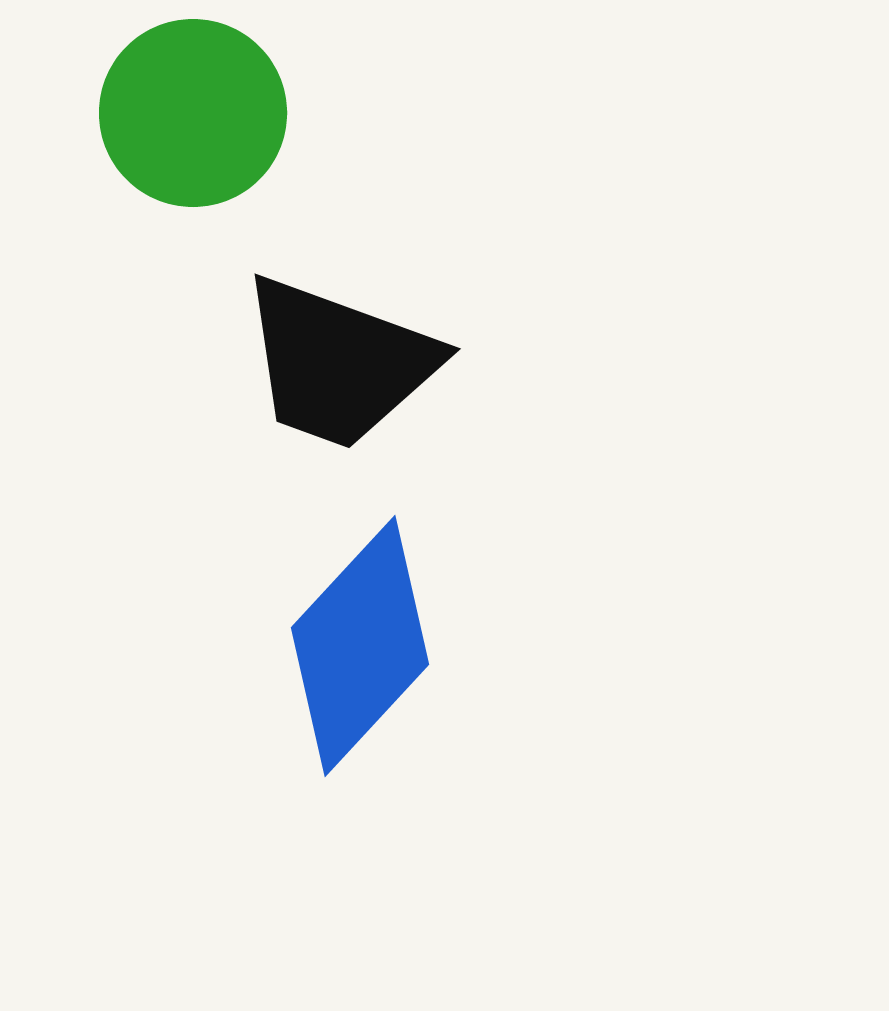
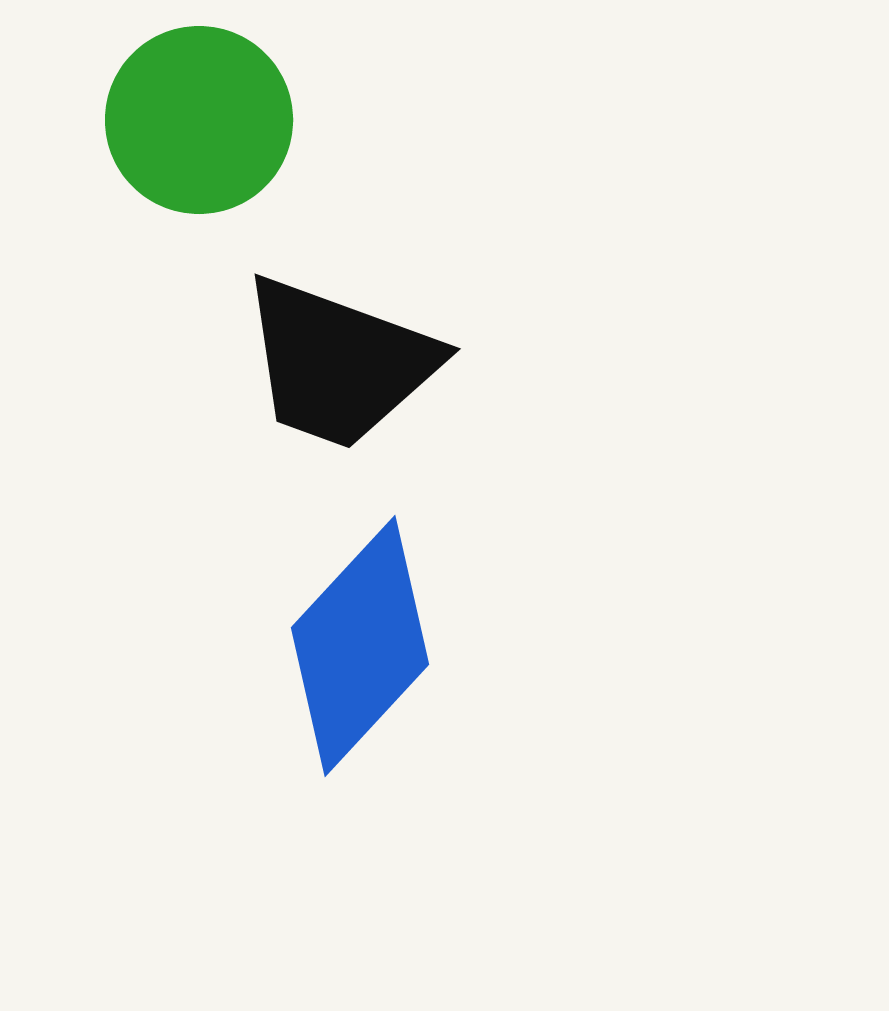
green circle: moved 6 px right, 7 px down
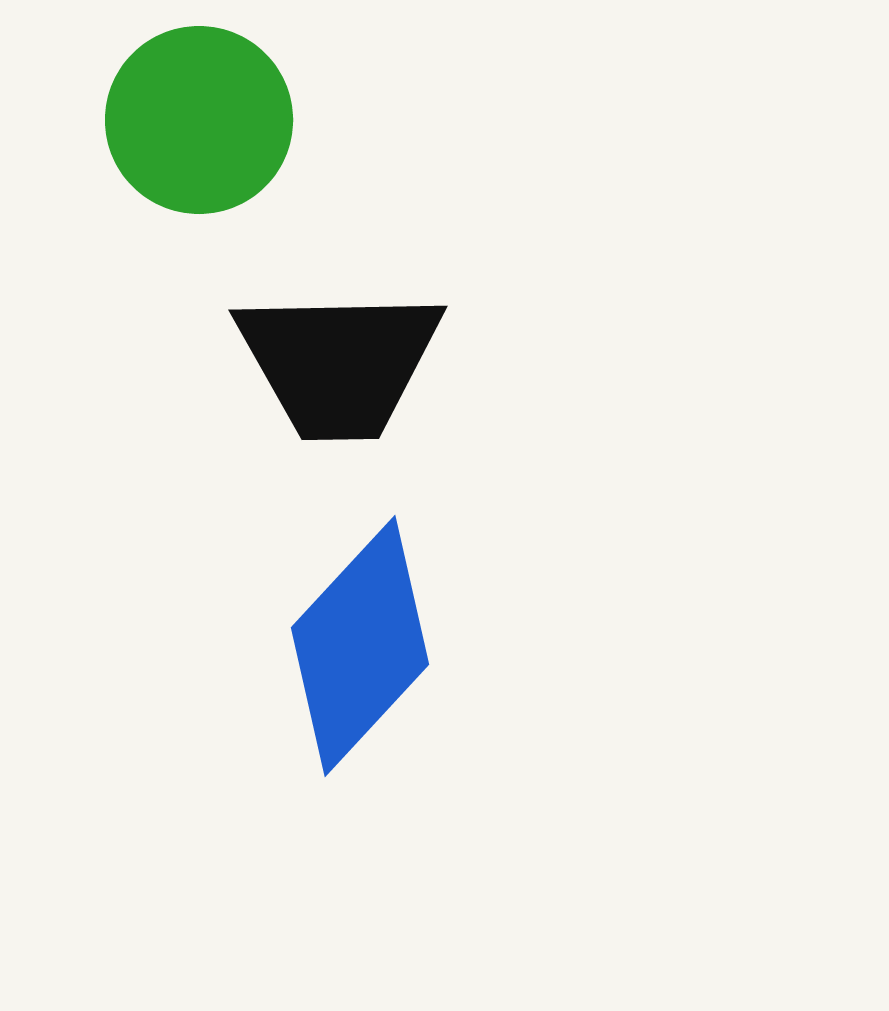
black trapezoid: rotated 21 degrees counterclockwise
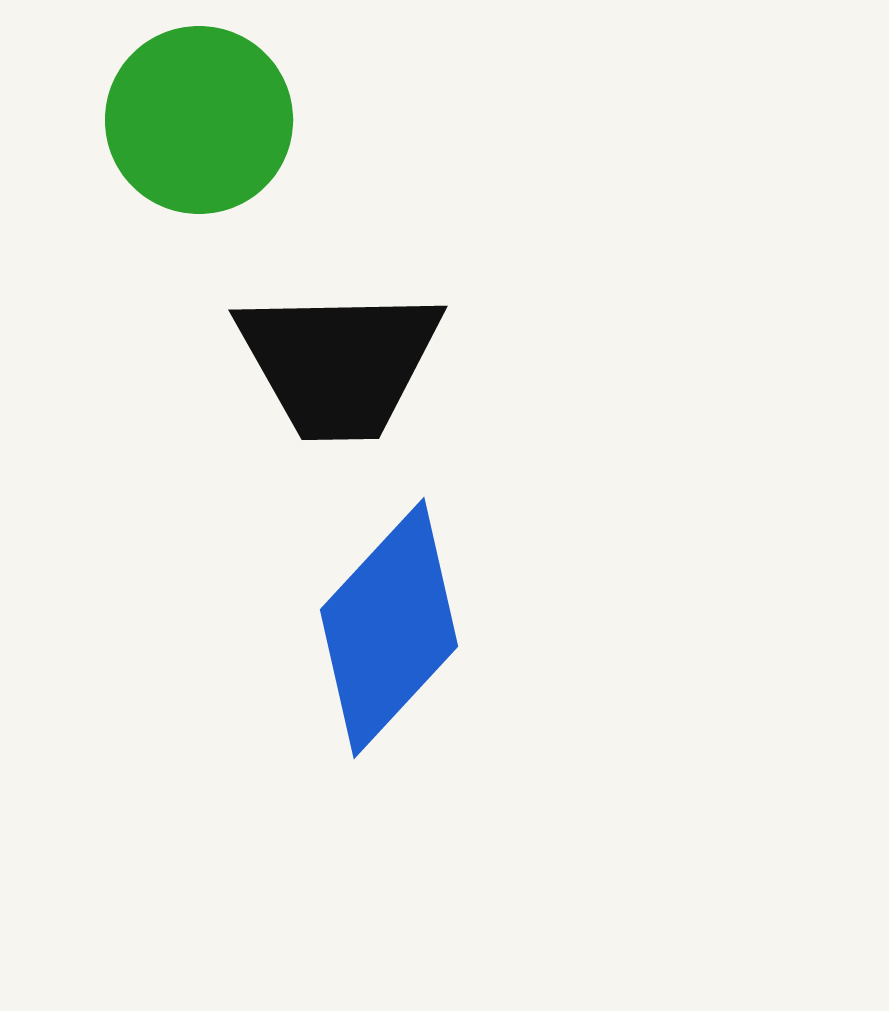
blue diamond: moved 29 px right, 18 px up
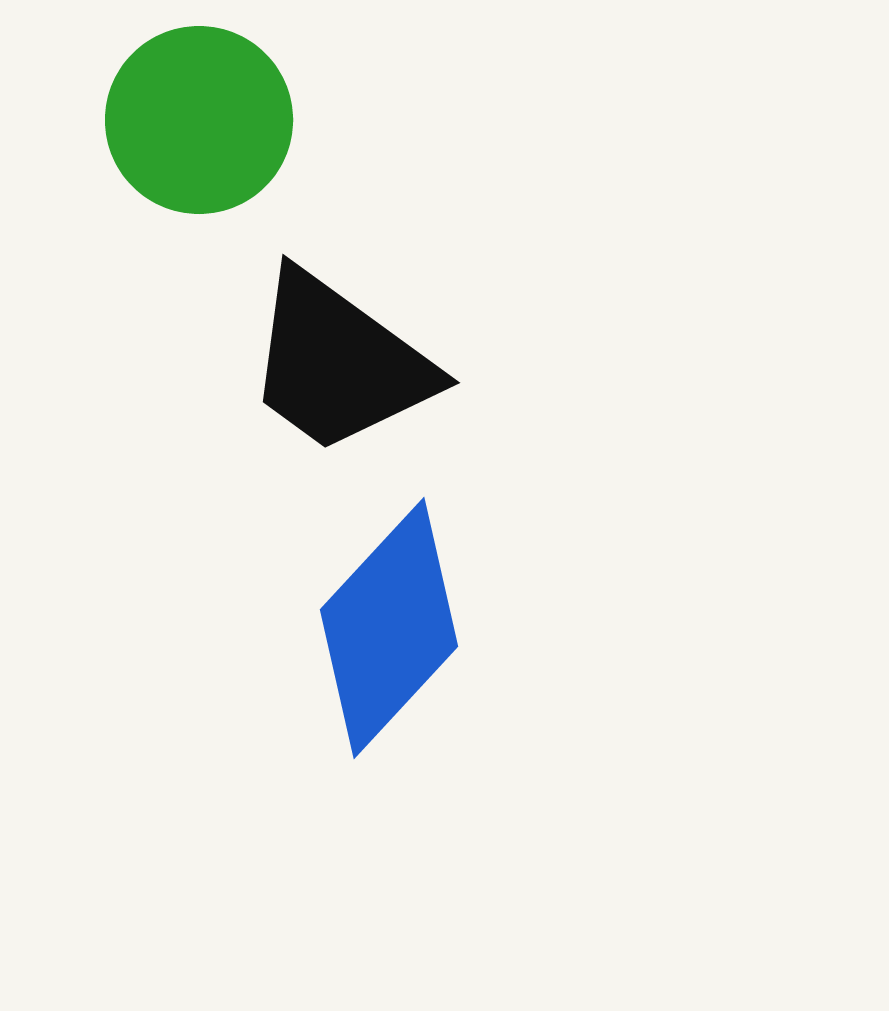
black trapezoid: rotated 37 degrees clockwise
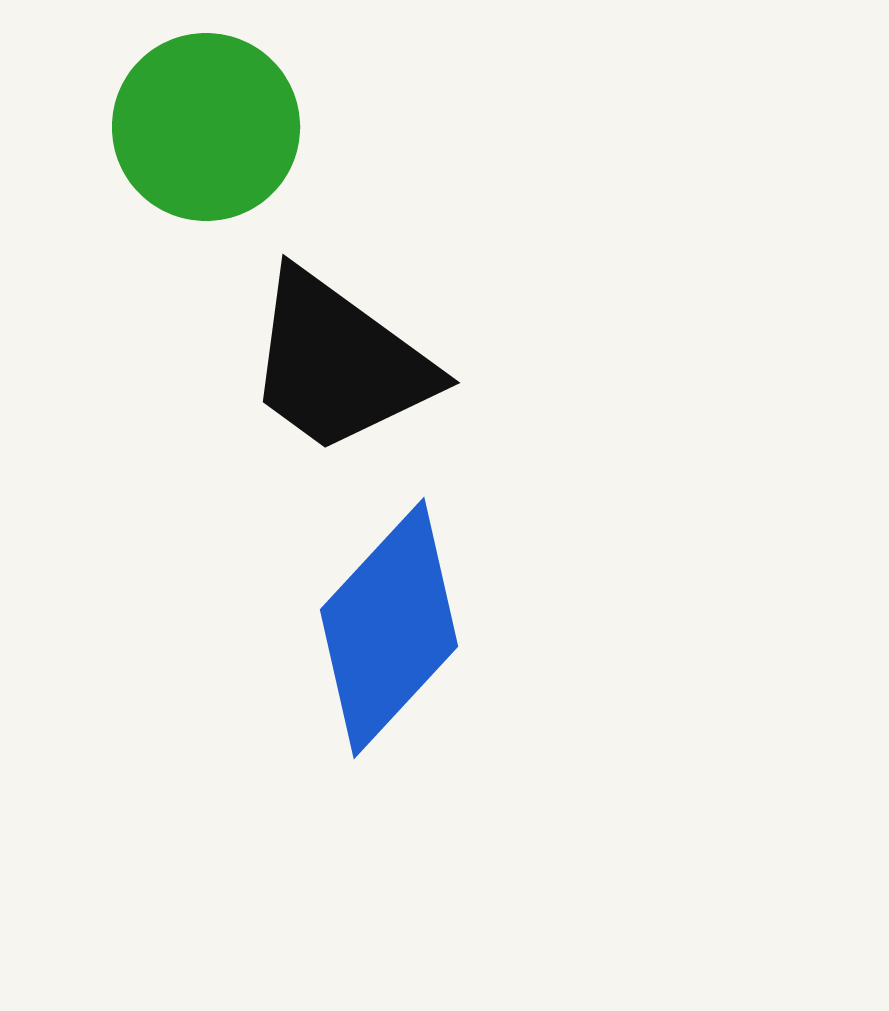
green circle: moved 7 px right, 7 px down
